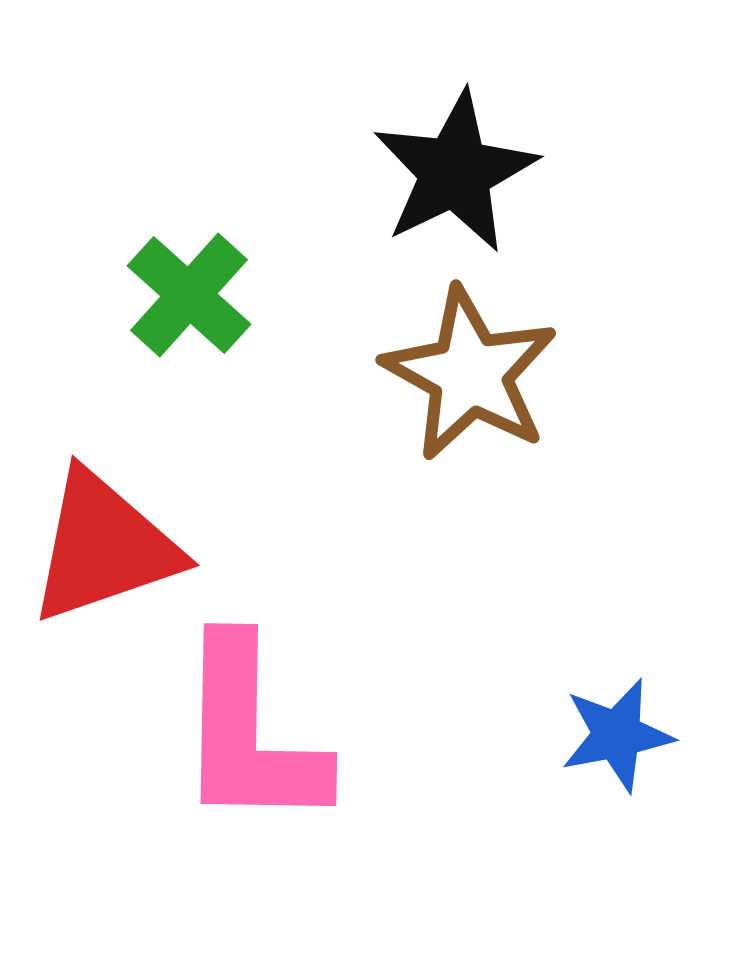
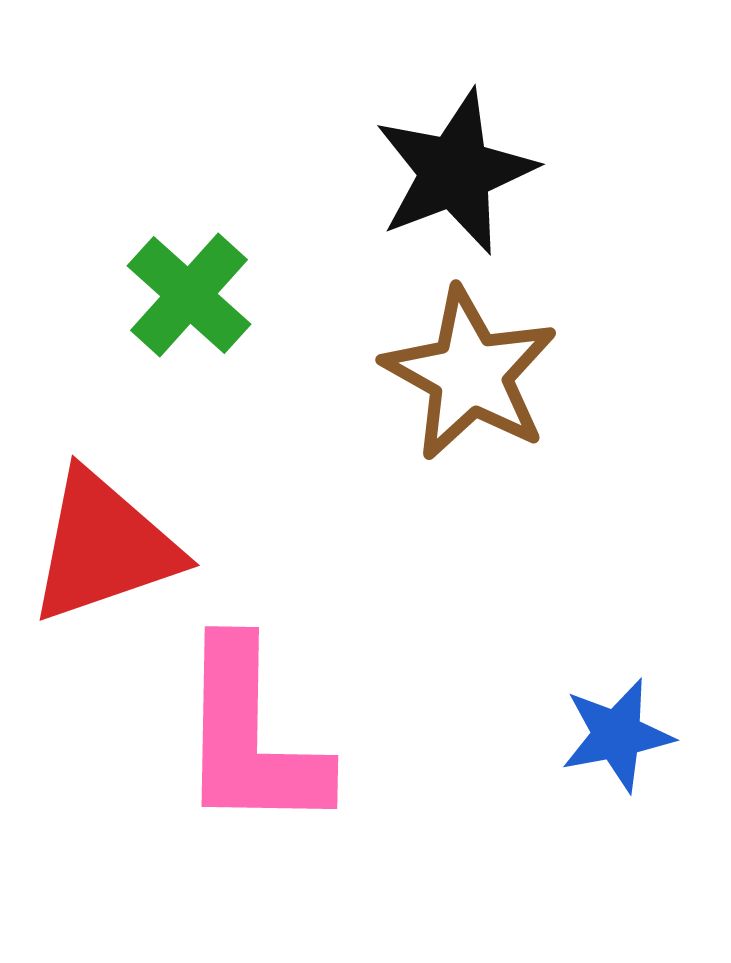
black star: rotated 5 degrees clockwise
pink L-shape: moved 1 px right, 3 px down
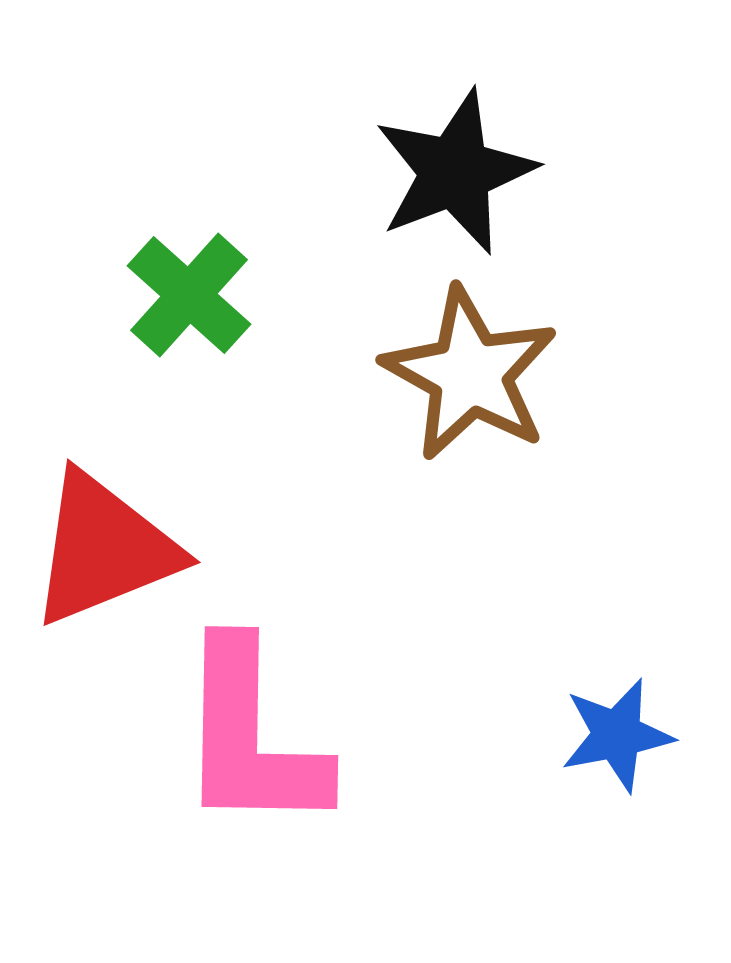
red triangle: moved 2 px down; rotated 3 degrees counterclockwise
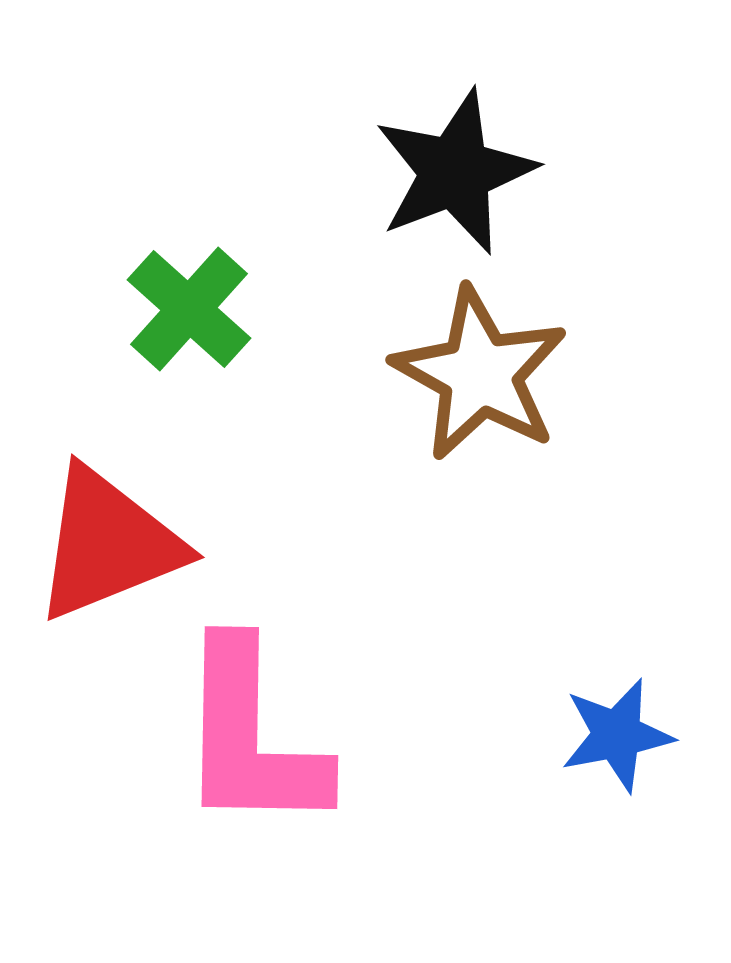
green cross: moved 14 px down
brown star: moved 10 px right
red triangle: moved 4 px right, 5 px up
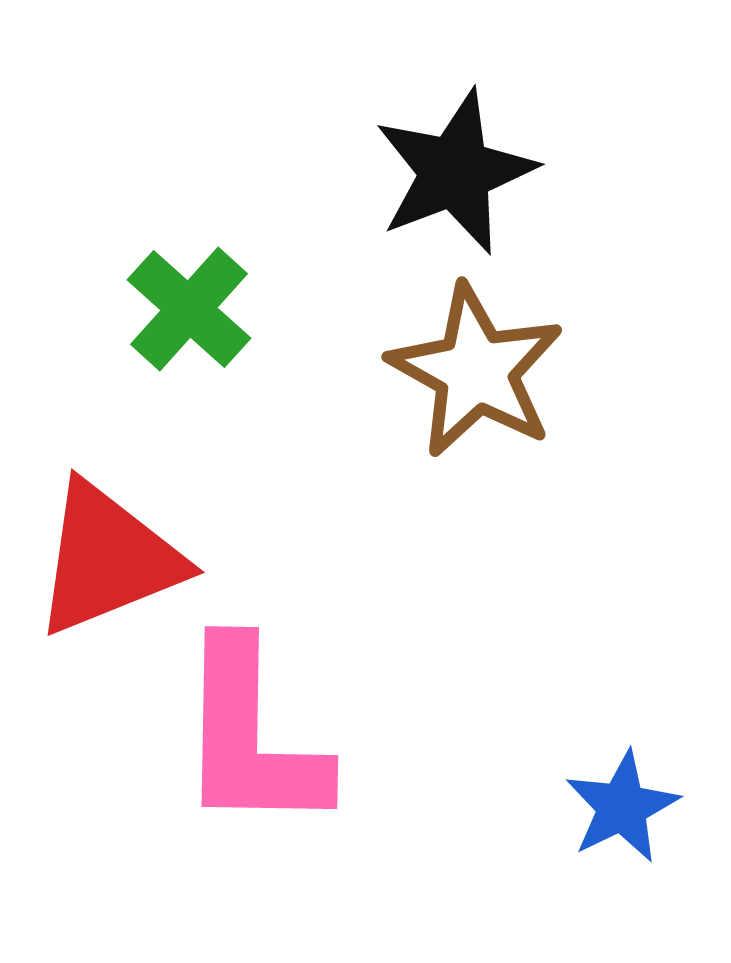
brown star: moved 4 px left, 3 px up
red triangle: moved 15 px down
blue star: moved 5 px right, 72 px down; rotated 15 degrees counterclockwise
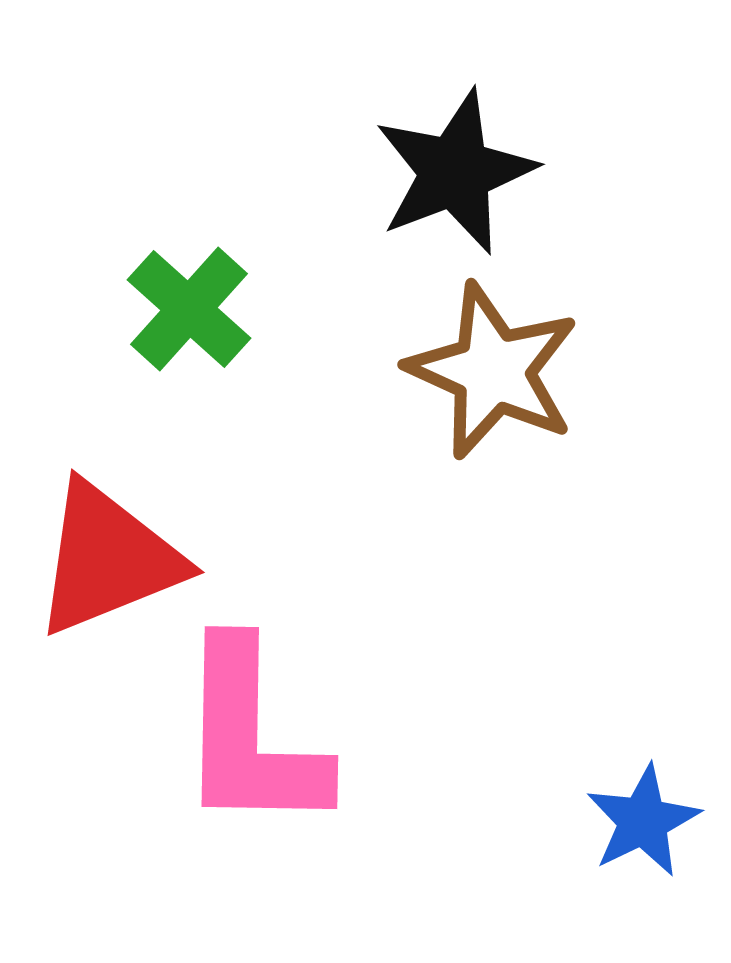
brown star: moved 17 px right; rotated 5 degrees counterclockwise
blue star: moved 21 px right, 14 px down
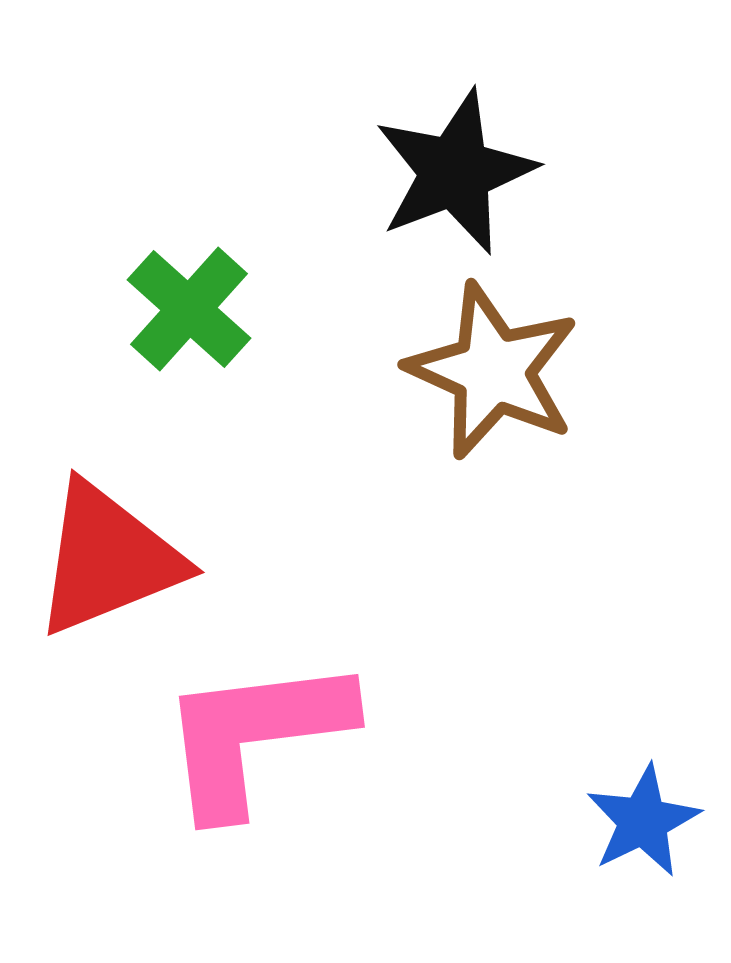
pink L-shape: moved 4 px right, 2 px up; rotated 82 degrees clockwise
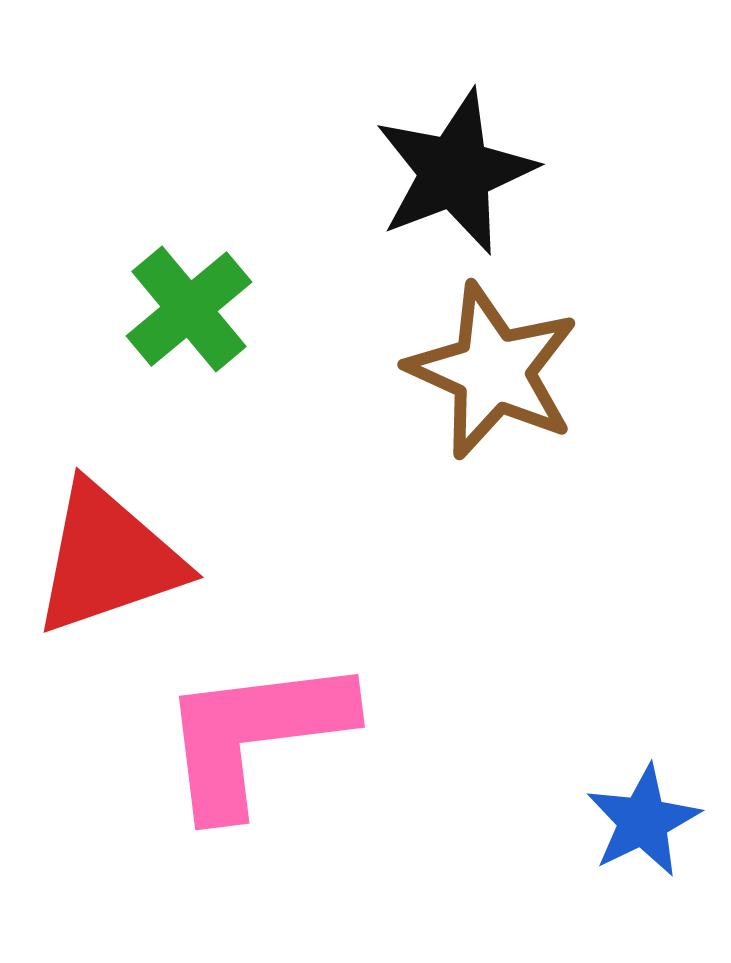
green cross: rotated 8 degrees clockwise
red triangle: rotated 3 degrees clockwise
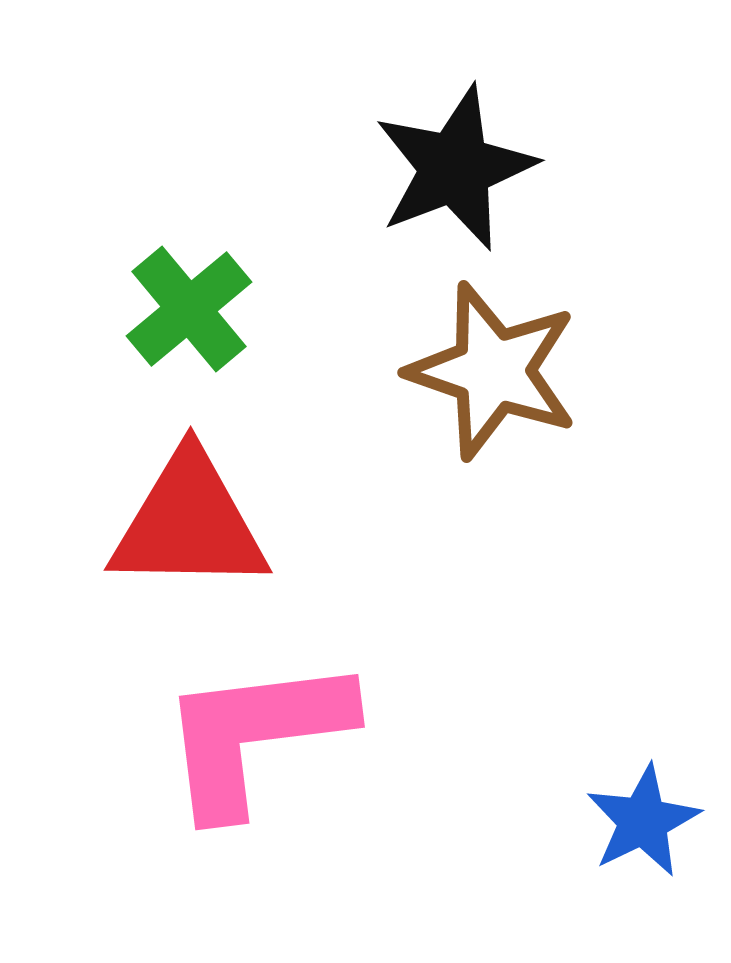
black star: moved 4 px up
brown star: rotated 5 degrees counterclockwise
red triangle: moved 81 px right, 36 px up; rotated 20 degrees clockwise
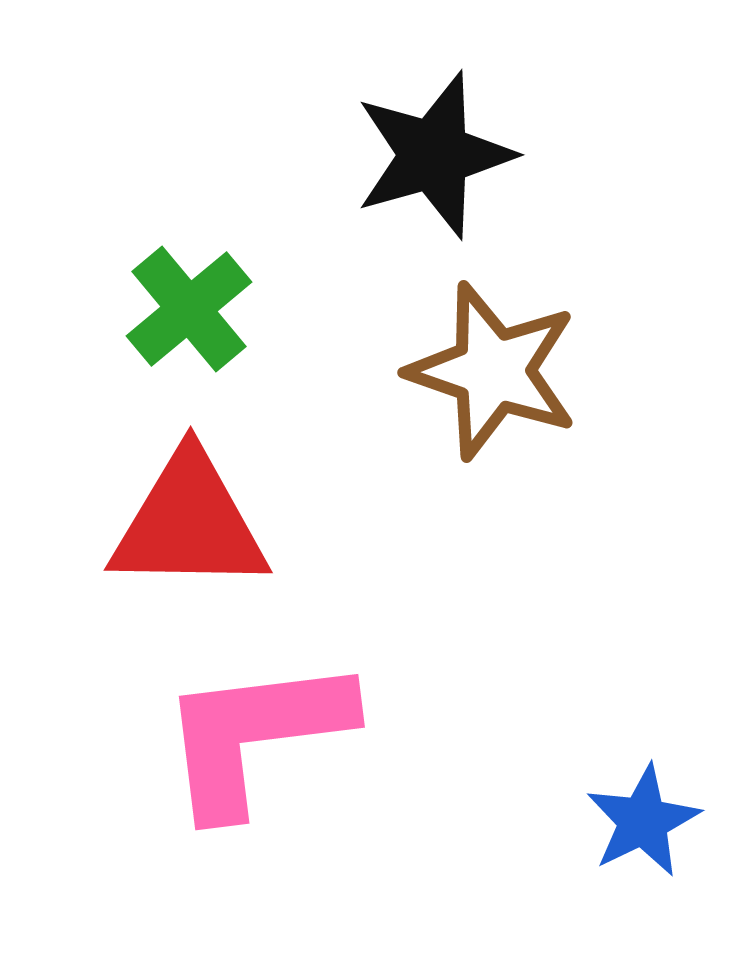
black star: moved 21 px left, 13 px up; rotated 5 degrees clockwise
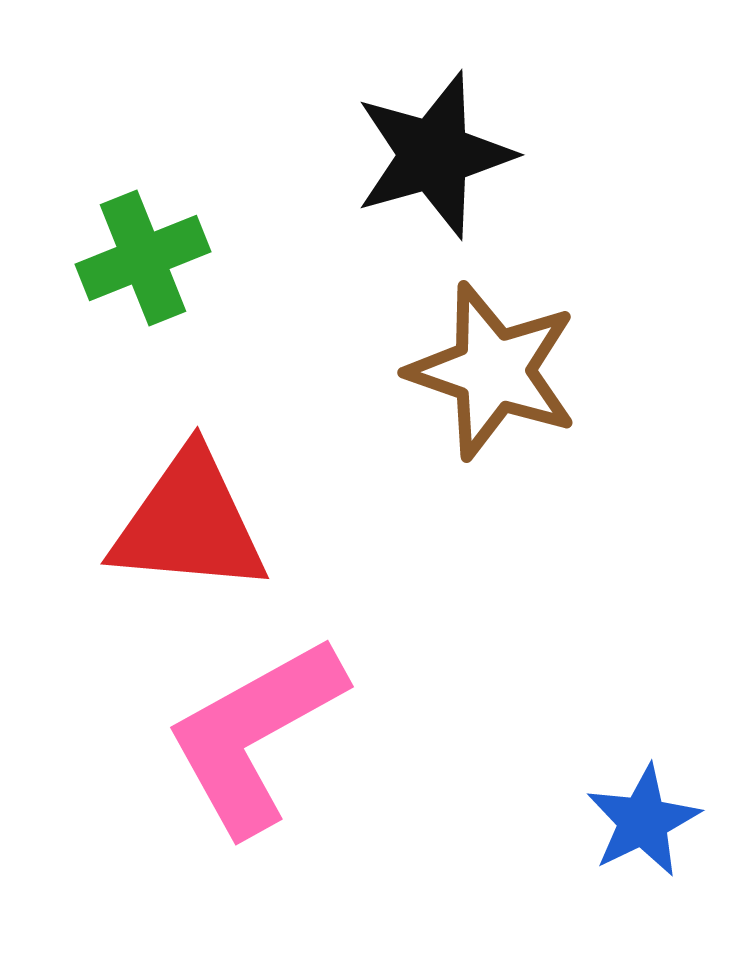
green cross: moved 46 px left, 51 px up; rotated 18 degrees clockwise
red triangle: rotated 4 degrees clockwise
pink L-shape: rotated 22 degrees counterclockwise
